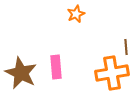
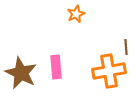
orange cross: moved 3 px left, 2 px up
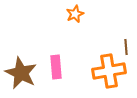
orange star: moved 1 px left
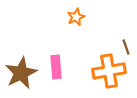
orange star: moved 1 px right, 3 px down
brown line: rotated 14 degrees counterclockwise
brown star: rotated 20 degrees clockwise
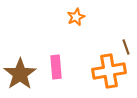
brown star: moved 1 px left, 1 px down; rotated 8 degrees counterclockwise
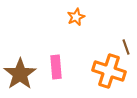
orange cross: rotated 28 degrees clockwise
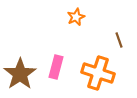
brown line: moved 7 px left, 7 px up
pink rectangle: rotated 20 degrees clockwise
orange cross: moved 11 px left, 2 px down
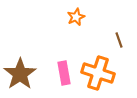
pink rectangle: moved 8 px right, 6 px down; rotated 25 degrees counterclockwise
